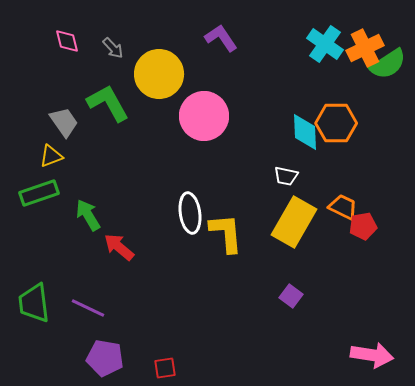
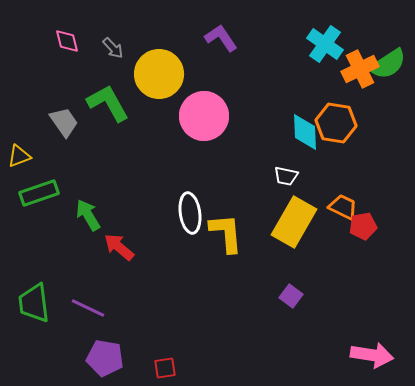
orange cross: moved 5 px left, 21 px down
orange hexagon: rotated 9 degrees clockwise
yellow triangle: moved 32 px left
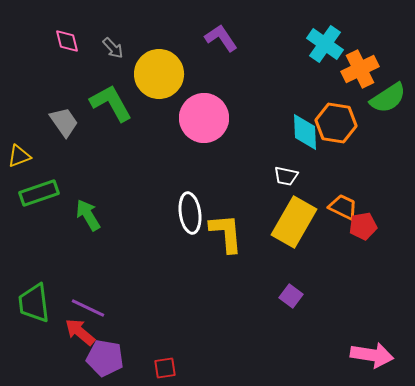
green semicircle: moved 34 px down
green L-shape: moved 3 px right
pink circle: moved 2 px down
red arrow: moved 39 px left, 85 px down
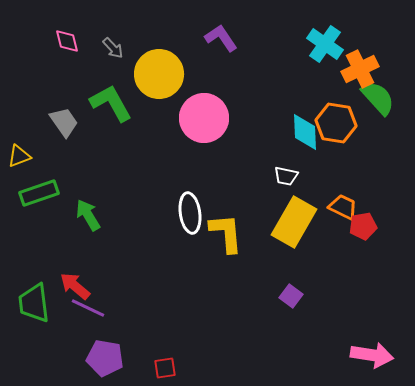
green semicircle: moved 10 px left; rotated 99 degrees counterclockwise
red arrow: moved 5 px left, 46 px up
